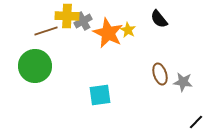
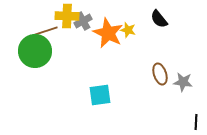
yellow star: rotated 14 degrees counterclockwise
green circle: moved 15 px up
black line: rotated 42 degrees counterclockwise
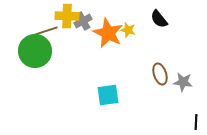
cyan square: moved 8 px right
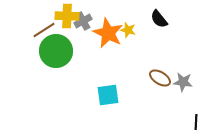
brown line: moved 2 px left, 1 px up; rotated 15 degrees counterclockwise
green circle: moved 21 px right
brown ellipse: moved 4 px down; rotated 40 degrees counterclockwise
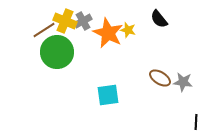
yellow cross: moved 2 px left, 5 px down; rotated 20 degrees clockwise
green circle: moved 1 px right, 1 px down
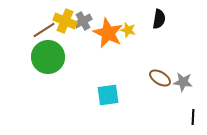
black semicircle: rotated 132 degrees counterclockwise
green circle: moved 9 px left, 5 px down
black line: moved 3 px left, 5 px up
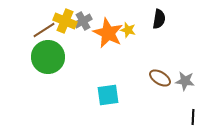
gray star: moved 2 px right, 1 px up
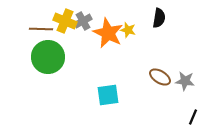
black semicircle: moved 1 px up
brown line: moved 3 px left, 1 px up; rotated 35 degrees clockwise
brown ellipse: moved 1 px up
black line: rotated 21 degrees clockwise
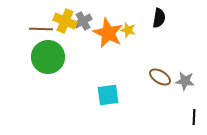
black line: moved 1 px right; rotated 21 degrees counterclockwise
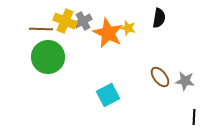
yellow star: moved 2 px up
brown ellipse: rotated 20 degrees clockwise
cyan square: rotated 20 degrees counterclockwise
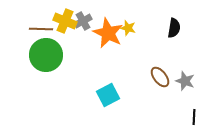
black semicircle: moved 15 px right, 10 px down
green circle: moved 2 px left, 2 px up
gray star: rotated 12 degrees clockwise
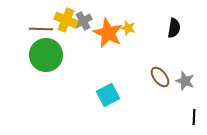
yellow cross: moved 1 px right, 1 px up
